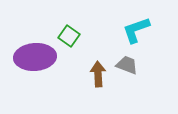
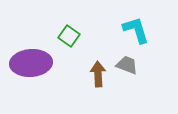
cyan L-shape: rotated 92 degrees clockwise
purple ellipse: moved 4 px left, 6 px down
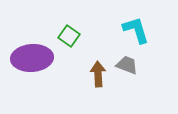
purple ellipse: moved 1 px right, 5 px up
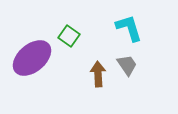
cyan L-shape: moved 7 px left, 2 px up
purple ellipse: rotated 36 degrees counterclockwise
gray trapezoid: rotated 35 degrees clockwise
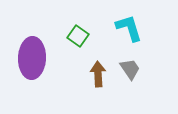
green square: moved 9 px right
purple ellipse: rotated 48 degrees counterclockwise
gray trapezoid: moved 3 px right, 4 px down
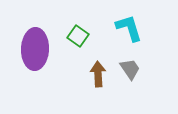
purple ellipse: moved 3 px right, 9 px up
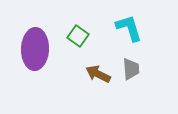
gray trapezoid: moved 1 px right; rotated 30 degrees clockwise
brown arrow: rotated 60 degrees counterclockwise
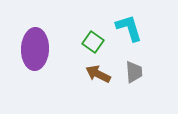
green square: moved 15 px right, 6 px down
gray trapezoid: moved 3 px right, 3 px down
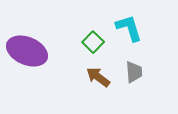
green square: rotated 10 degrees clockwise
purple ellipse: moved 8 px left, 2 px down; rotated 69 degrees counterclockwise
brown arrow: moved 3 px down; rotated 10 degrees clockwise
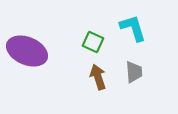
cyan L-shape: moved 4 px right
green square: rotated 20 degrees counterclockwise
brown arrow: rotated 35 degrees clockwise
